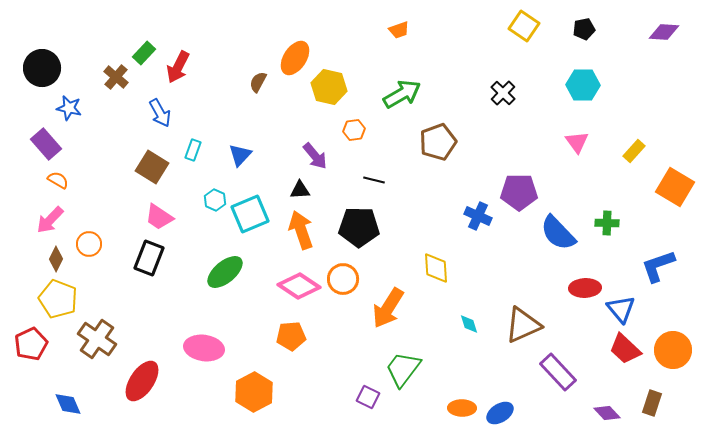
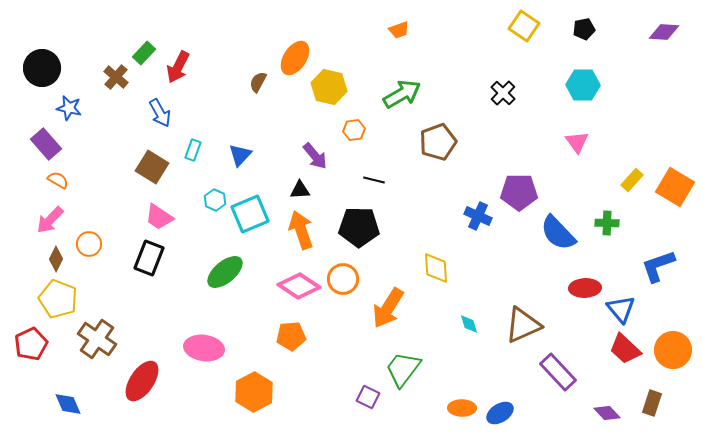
yellow rectangle at (634, 151): moved 2 px left, 29 px down
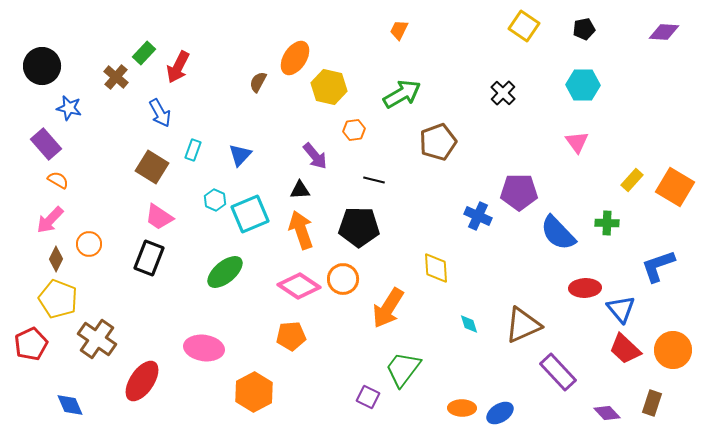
orange trapezoid at (399, 30): rotated 135 degrees clockwise
black circle at (42, 68): moved 2 px up
blue diamond at (68, 404): moved 2 px right, 1 px down
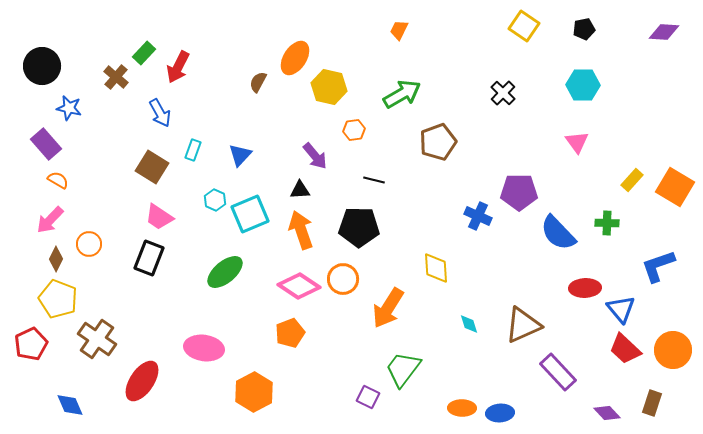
orange pentagon at (291, 336): moved 1 px left, 3 px up; rotated 16 degrees counterclockwise
blue ellipse at (500, 413): rotated 28 degrees clockwise
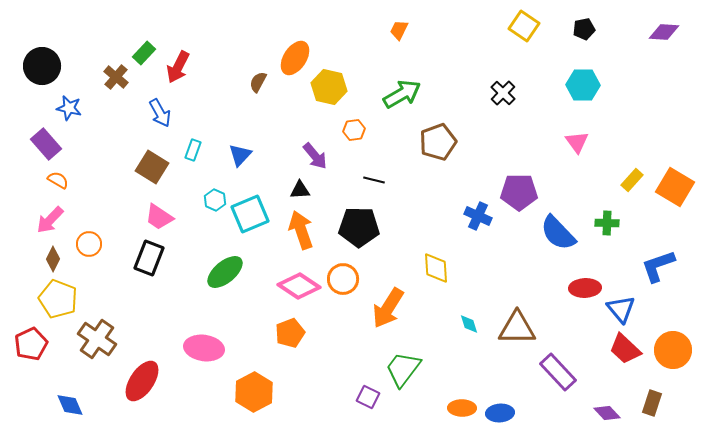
brown diamond at (56, 259): moved 3 px left
brown triangle at (523, 325): moved 6 px left, 3 px down; rotated 24 degrees clockwise
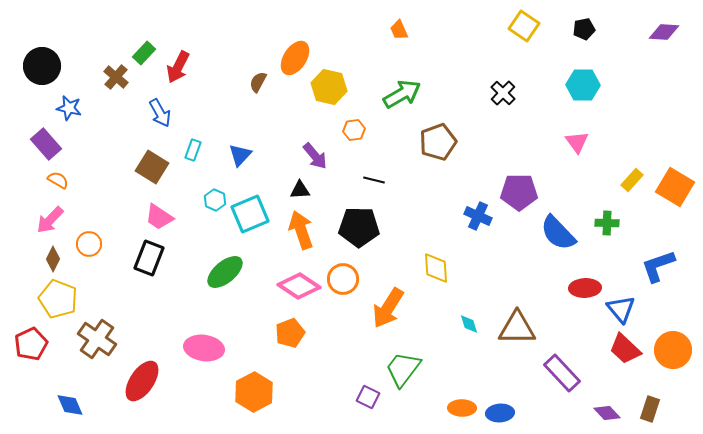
orange trapezoid at (399, 30): rotated 50 degrees counterclockwise
purple rectangle at (558, 372): moved 4 px right, 1 px down
brown rectangle at (652, 403): moved 2 px left, 6 px down
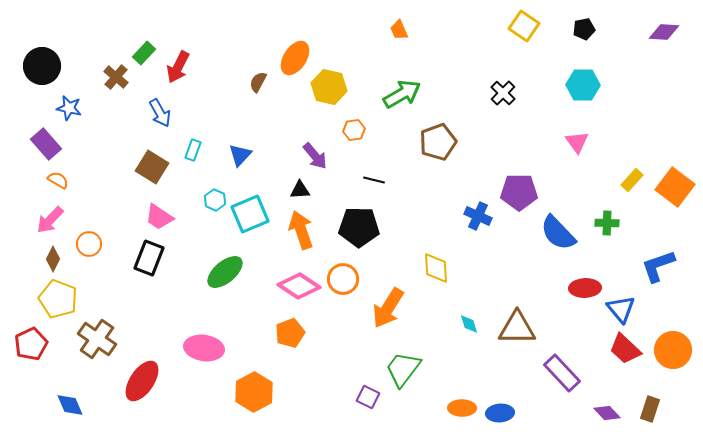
orange square at (675, 187): rotated 6 degrees clockwise
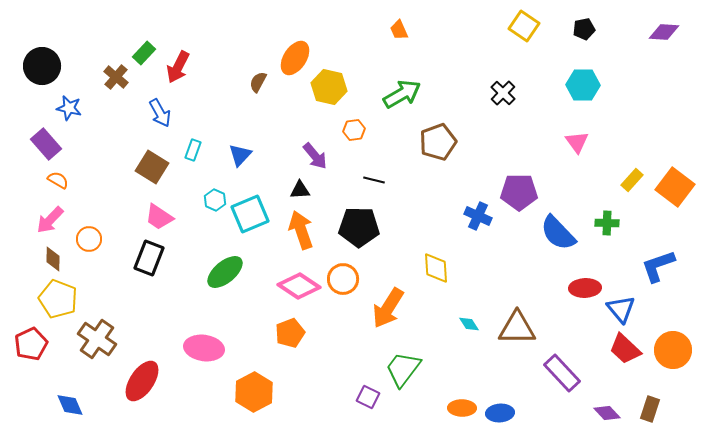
orange circle at (89, 244): moved 5 px up
brown diamond at (53, 259): rotated 25 degrees counterclockwise
cyan diamond at (469, 324): rotated 15 degrees counterclockwise
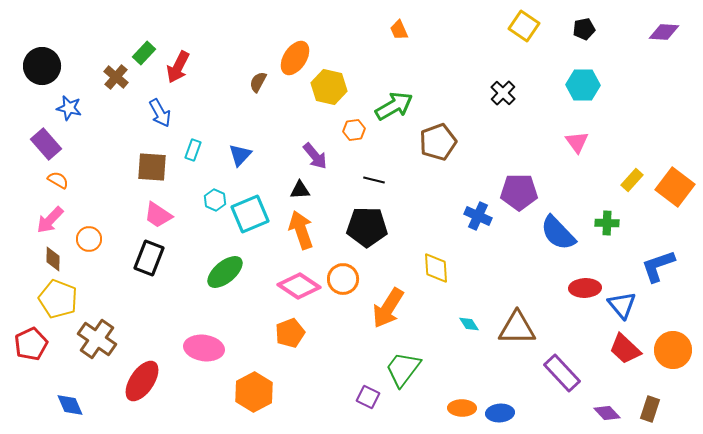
green arrow at (402, 94): moved 8 px left, 12 px down
brown square at (152, 167): rotated 28 degrees counterclockwise
pink trapezoid at (159, 217): moved 1 px left, 2 px up
black pentagon at (359, 227): moved 8 px right
blue triangle at (621, 309): moved 1 px right, 4 px up
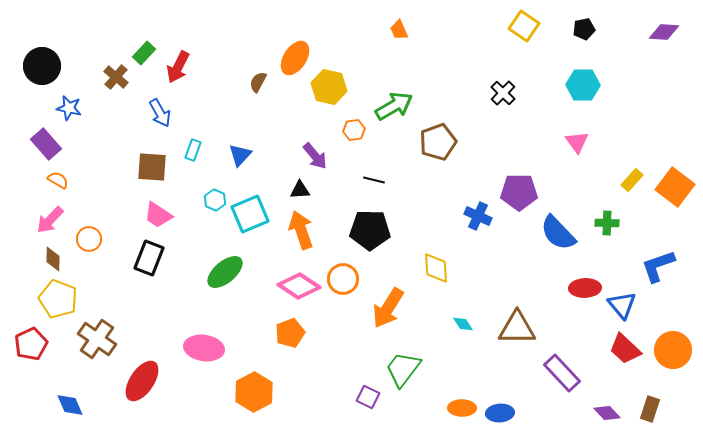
black pentagon at (367, 227): moved 3 px right, 3 px down
cyan diamond at (469, 324): moved 6 px left
